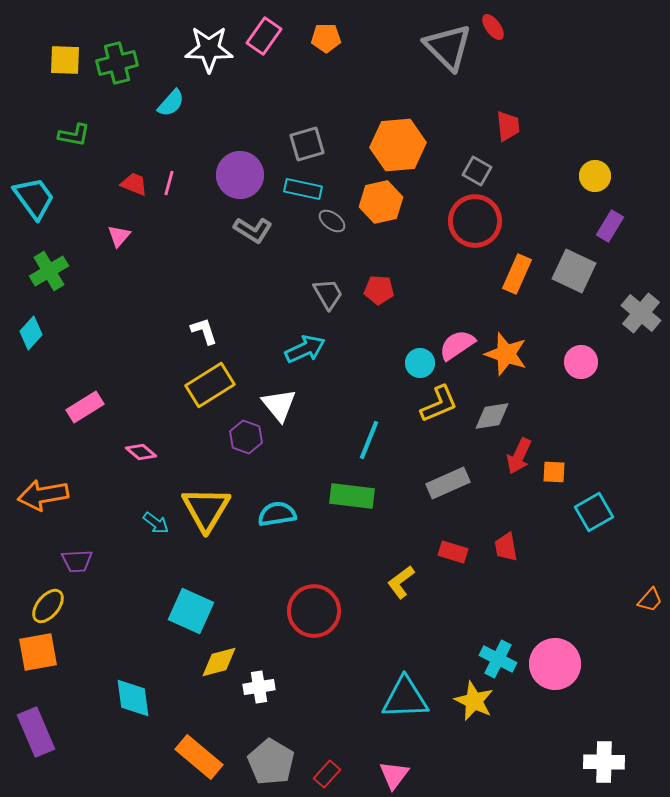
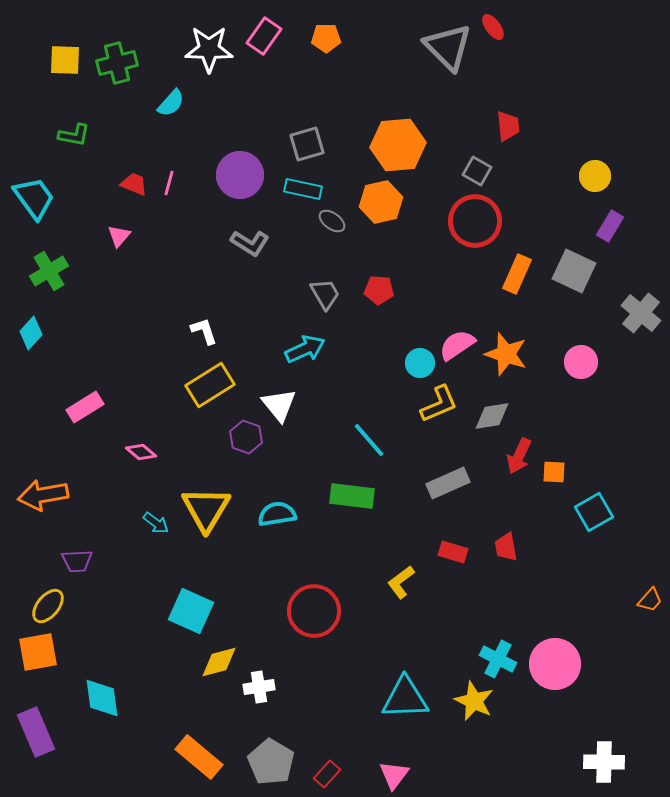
gray L-shape at (253, 230): moved 3 px left, 13 px down
gray trapezoid at (328, 294): moved 3 px left
cyan line at (369, 440): rotated 63 degrees counterclockwise
cyan diamond at (133, 698): moved 31 px left
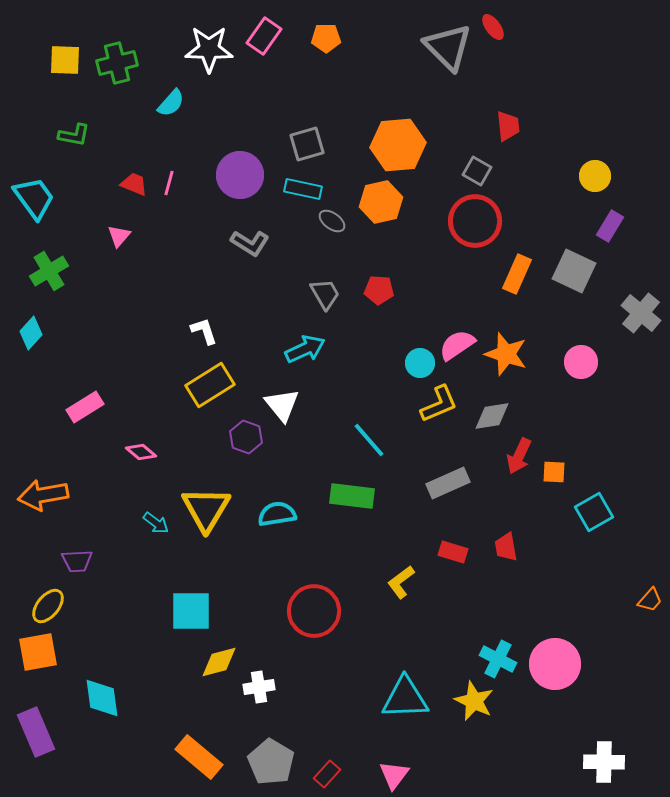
white triangle at (279, 405): moved 3 px right
cyan square at (191, 611): rotated 24 degrees counterclockwise
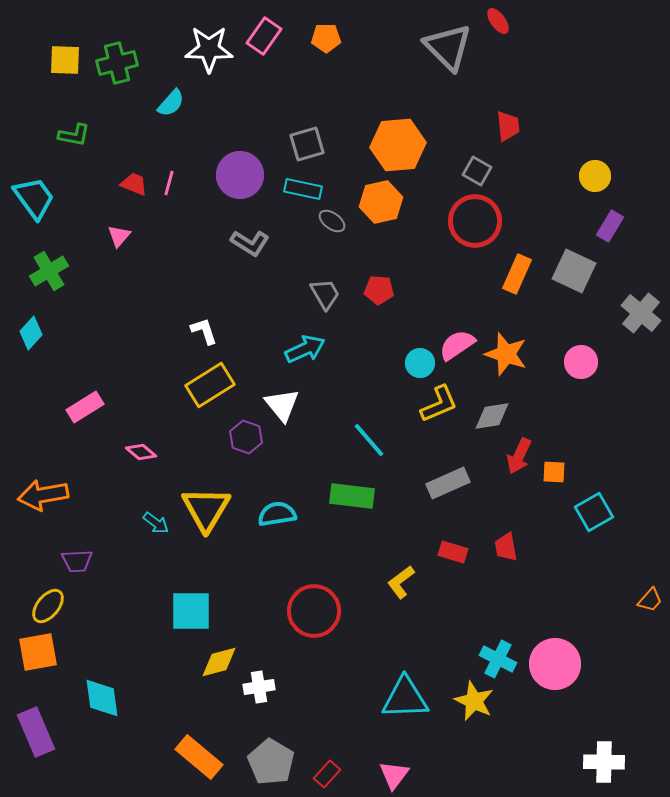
red ellipse at (493, 27): moved 5 px right, 6 px up
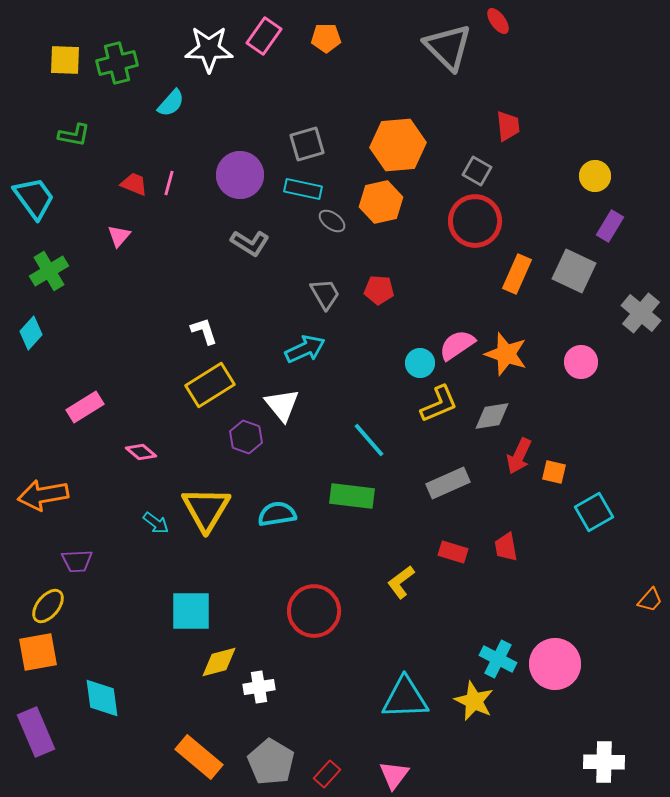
orange square at (554, 472): rotated 10 degrees clockwise
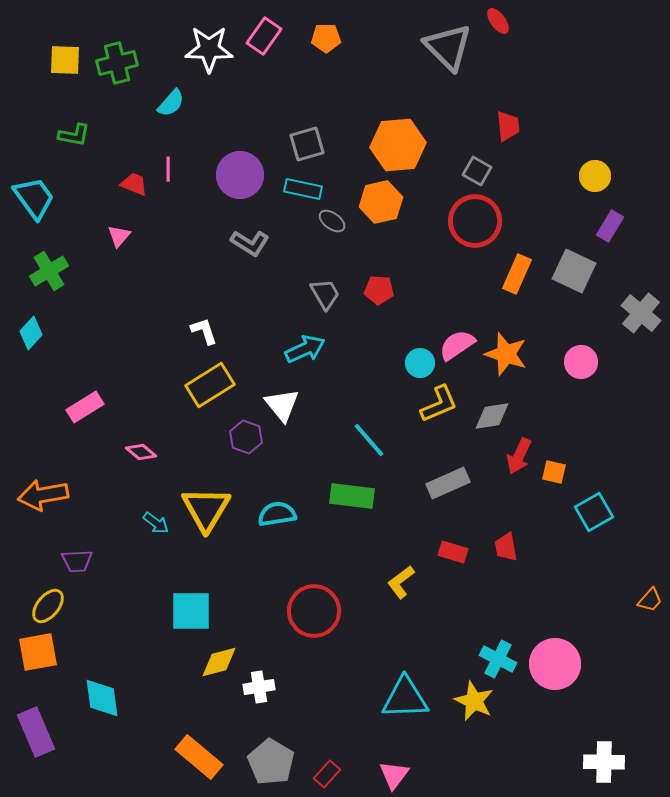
pink line at (169, 183): moved 1 px left, 14 px up; rotated 15 degrees counterclockwise
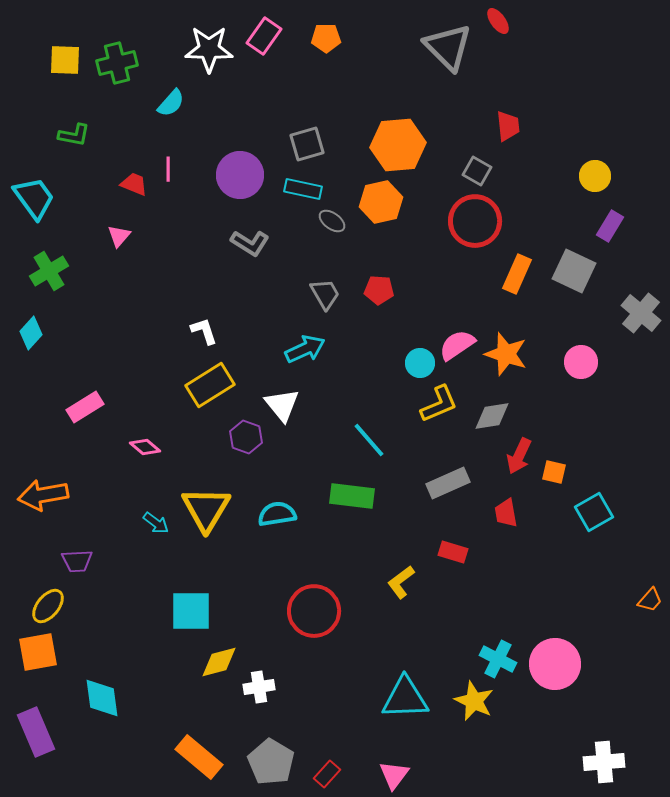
pink diamond at (141, 452): moved 4 px right, 5 px up
red trapezoid at (506, 547): moved 34 px up
white cross at (604, 762): rotated 6 degrees counterclockwise
